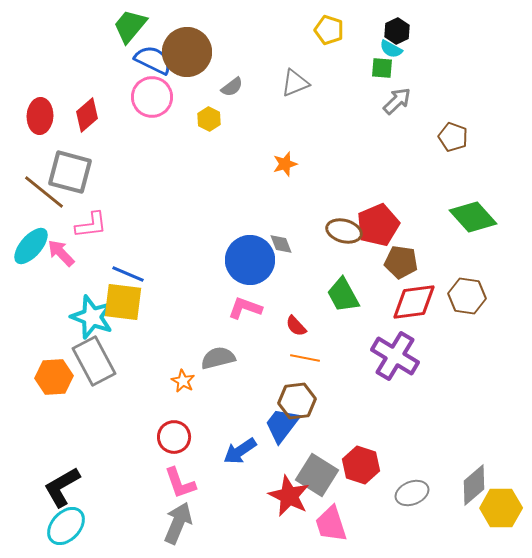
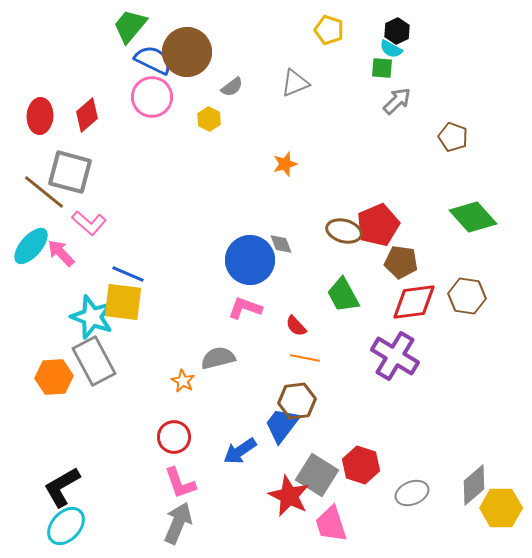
pink L-shape at (91, 225): moved 2 px left, 2 px up; rotated 48 degrees clockwise
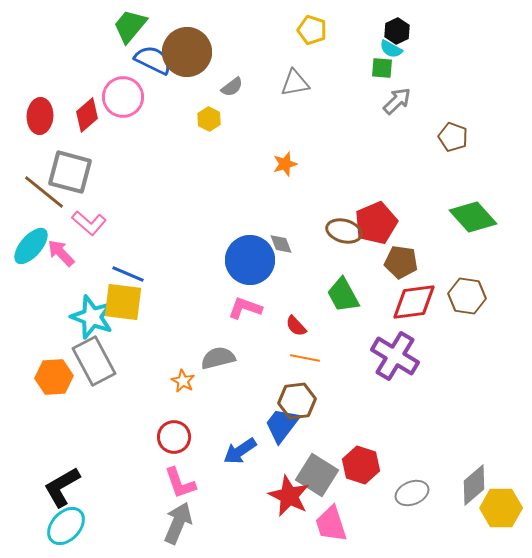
yellow pentagon at (329, 30): moved 17 px left
gray triangle at (295, 83): rotated 12 degrees clockwise
pink circle at (152, 97): moved 29 px left
red pentagon at (378, 225): moved 2 px left, 2 px up
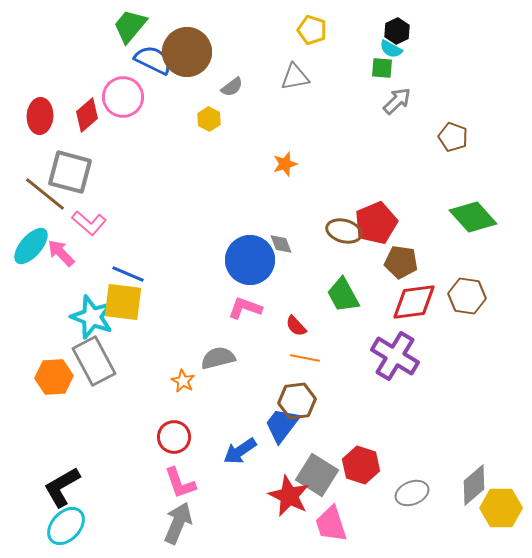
gray triangle at (295, 83): moved 6 px up
brown line at (44, 192): moved 1 px right, 2 px down
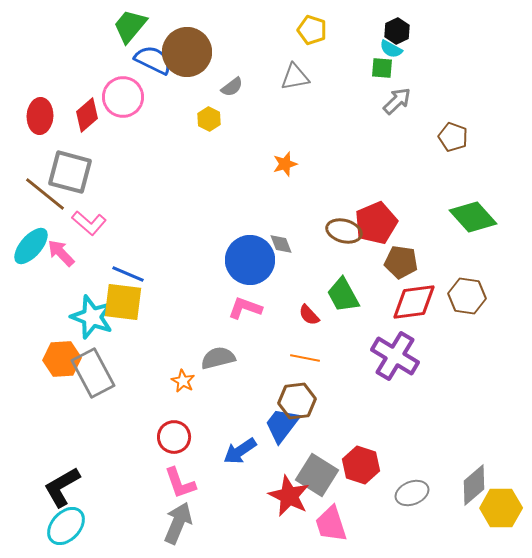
red semicircle at (296, 326): moved 13 px right, 11 px up
gray rectangle at (94, 361): moved 1 px left, 12 px down
orange hexagon at (54, 377): moved 8 px right, 18 px up
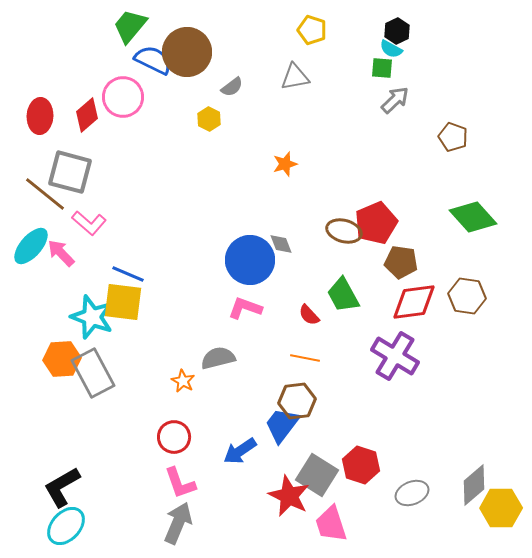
gray arrow at (397, 101): moved 2 px left, 1 px up
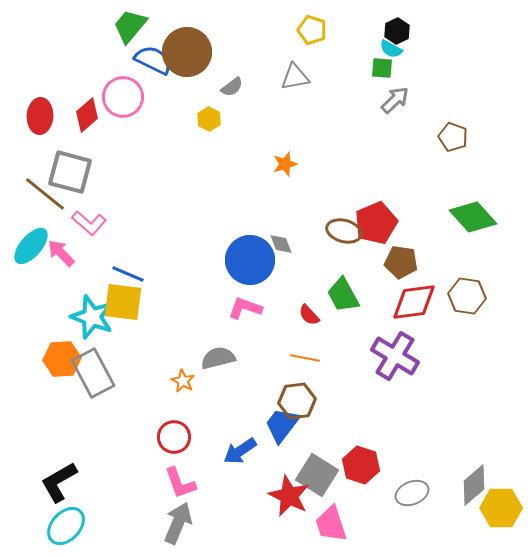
black L-shape at (62, 487): moved 3 px left, 5 px up
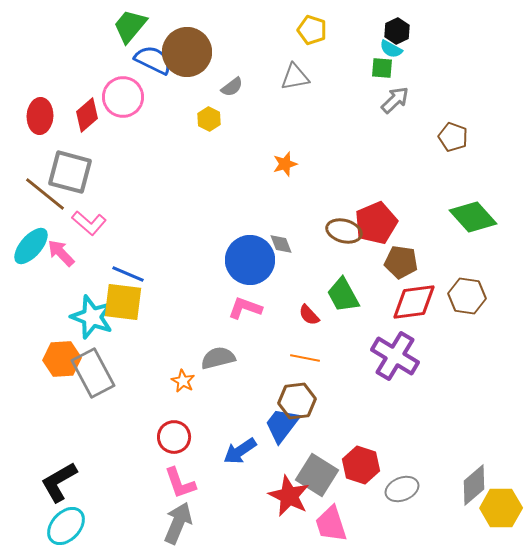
gray ellipse at (412, 493): moved 10 px left, 4 px up
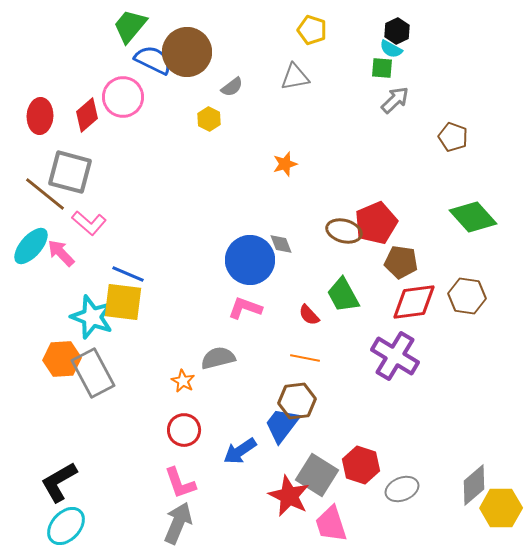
red circle at (174, 437): moved 10 px right, 7 px up
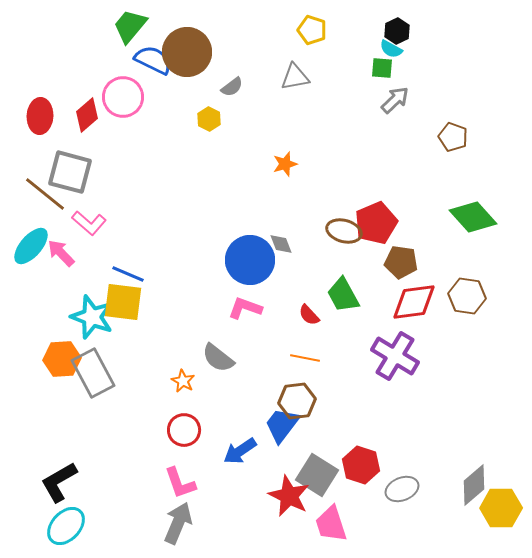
gray semicircle at (218, 358): rotated 128 degrees counterclockwise
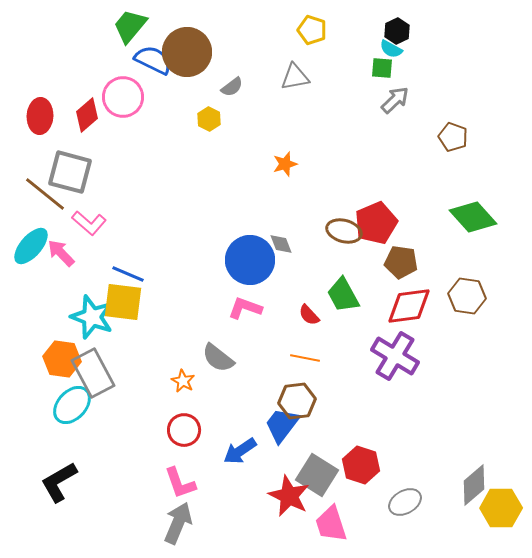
red diamond at (414, 302): moved 5 px left, 4 px down
orange hexagon at (62, 359): rotated 12 degrees clockwise
gray ellipse at (402, 489): moved 3 px right, 13 px down; rotated 8 degrees counterclockwise
cyan ellipse at (66, 526): moved 6 px right, 121 px up
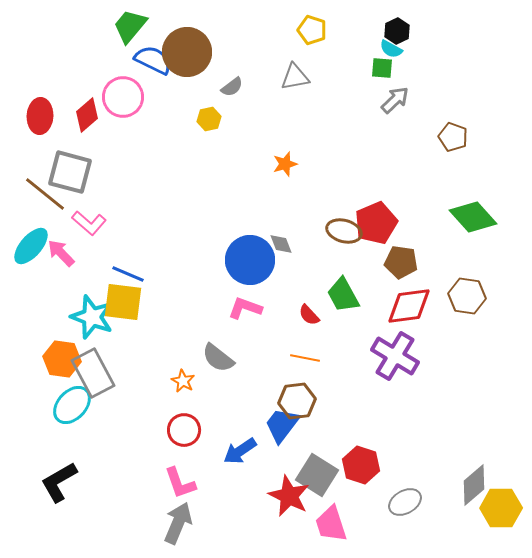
yellow hexagon at (209, 119): rotated 20 degrees clockwise
